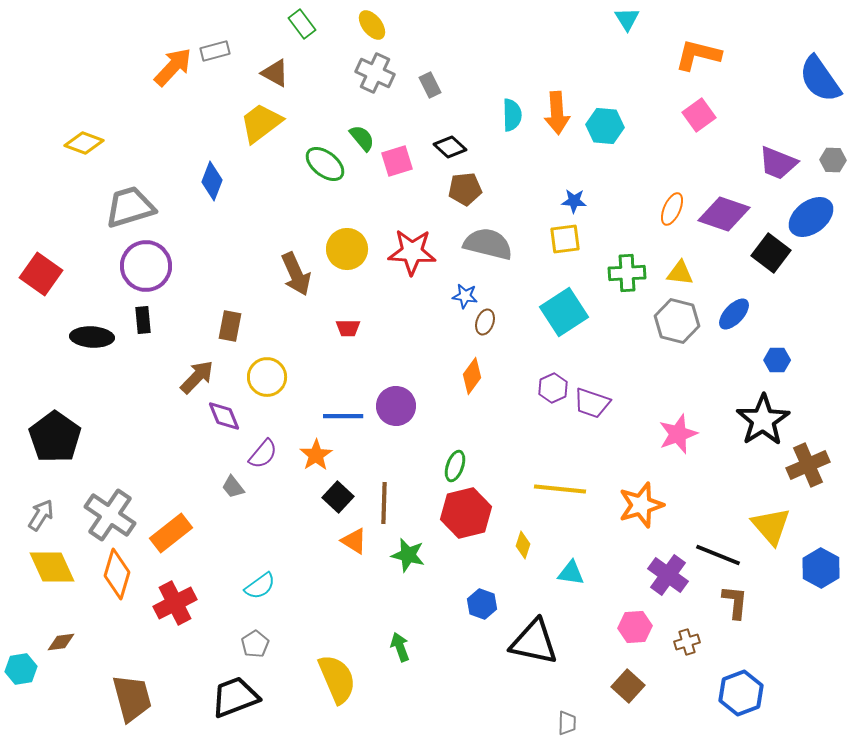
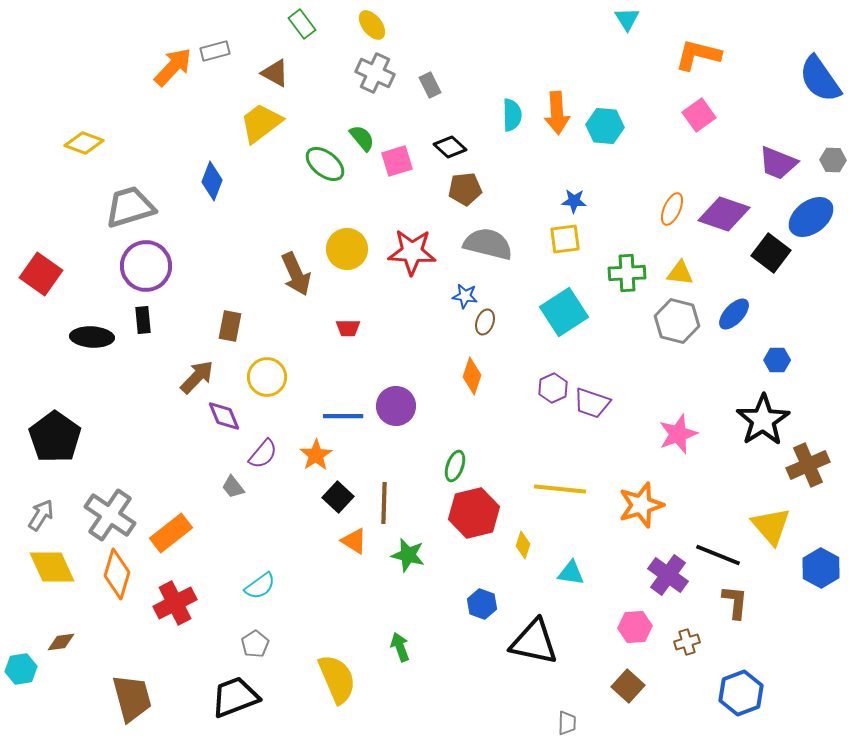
orange diamond at (472, 376): rotated 18 degrees counterclockwise
red hexagon at (466, 513): moved 8 px right
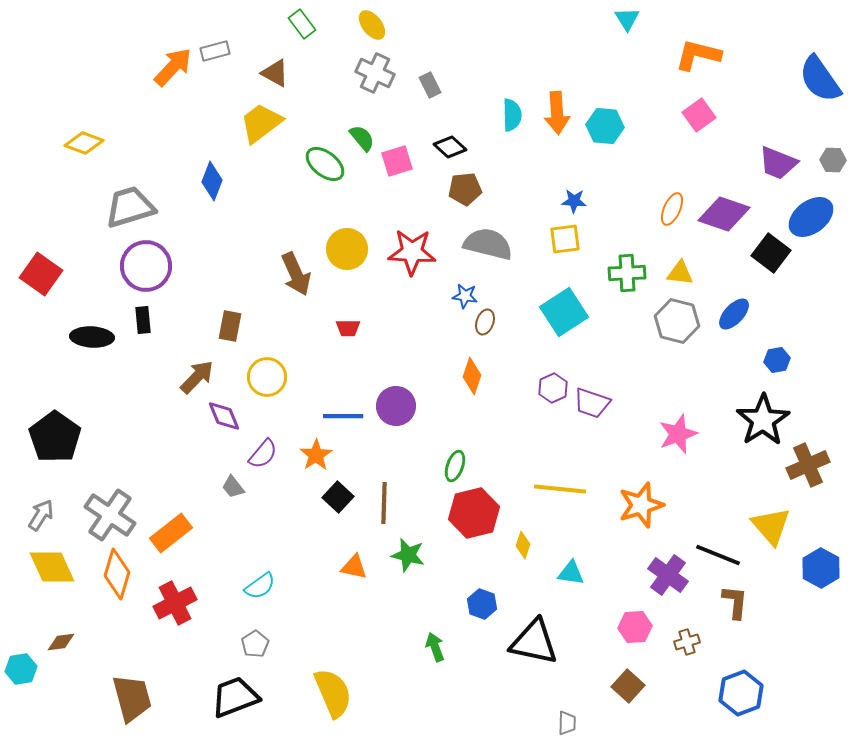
blue hexagon at (777, 360): rotated 10 degrees counterclockwise
orange triangle at (354, 541): moved 26 px down; rotated 20 degrees counterclockwise
green arrow at (400, 647): moved 35 px right
yellow semicircle at (337, 679): moved 4 px left, 14 px down
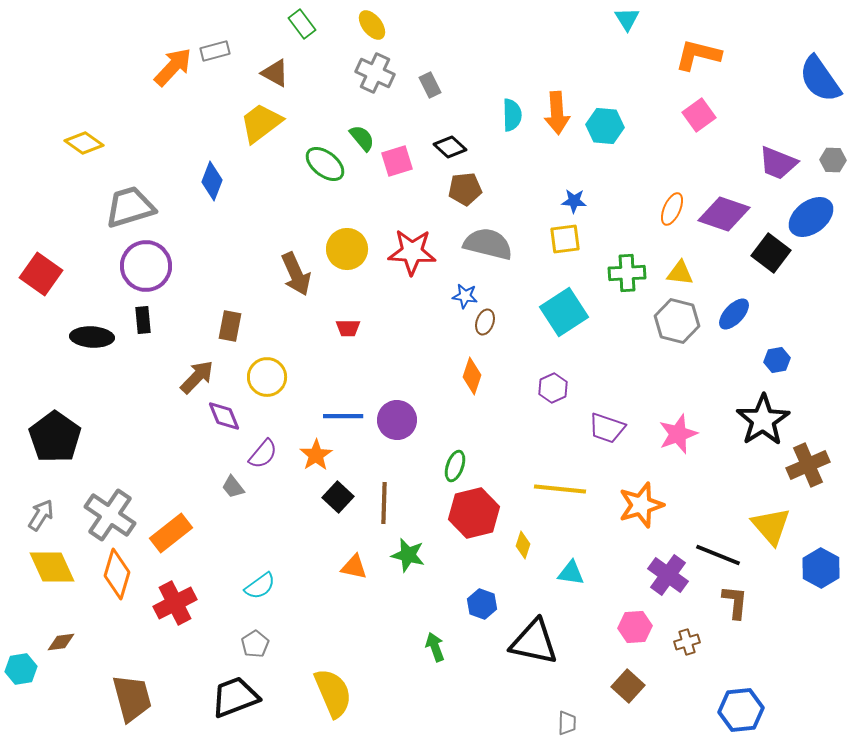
yellow diamond at (84, 143): rotated 15 degrees clockwise
purple trapezoid at (592, 403): moved 15 px right, 25 px down
purple circle at (396, 406): moved 1 px right, 14 px down
blue hexagon at (741, 693): moved 17 px down; rotated 15 degrees clockwise
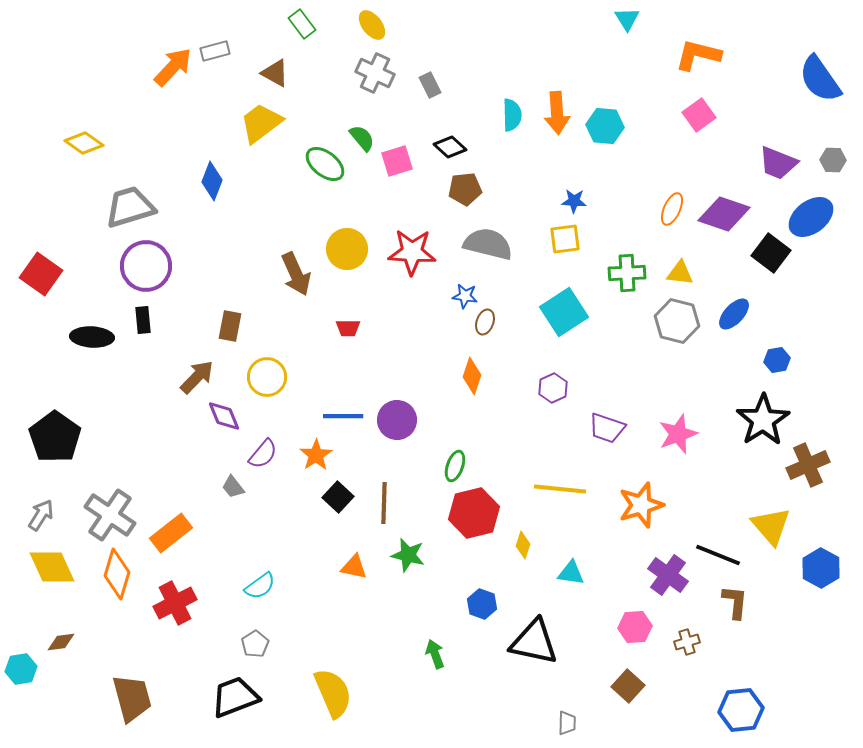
green arrow at (435, 647): moved 7 px down
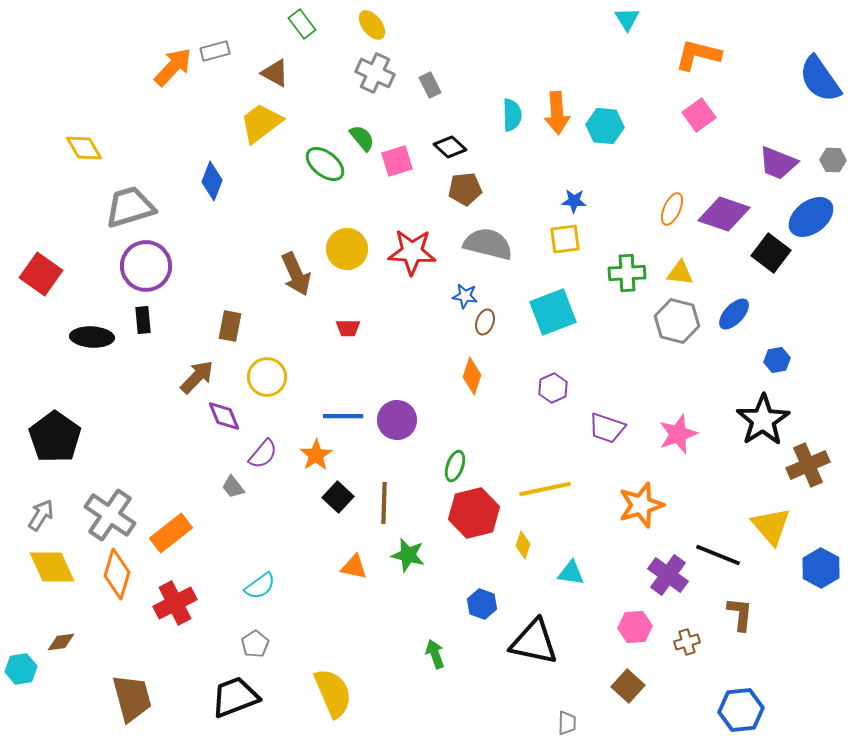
yellow diamond at (84, 143): moved 5 px down; rotated 24 degrees clockwise
cyan square at (564, 312): moved 11 px left; rotated 12 degrees clockwise
yellow line at (560, 489): moved 15 px left; rotated 18 degrees counterclockwise
brown L-shape at (735, 602): moved 5 px right, 12 px down
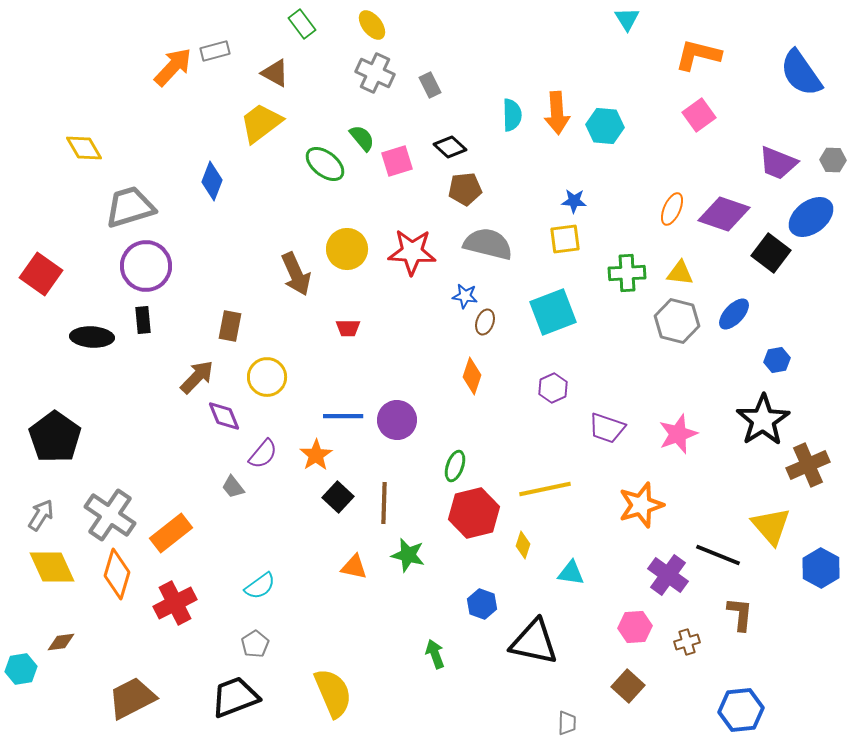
blue semicircle at (820, 79): moved 19 px left, 6 px up
brown trapezoid at (132, 698): rotated 102 degrees counterclockwise
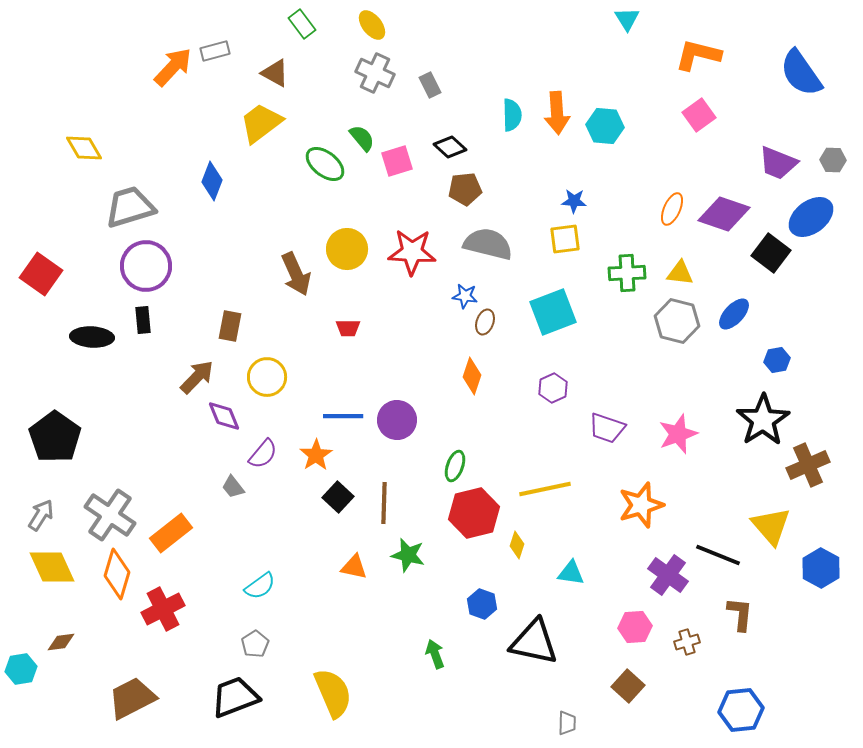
yellow diamond at (523, 545): moved 6 px left
red cross at (175, 603): moved 12 px left, 6 px down
